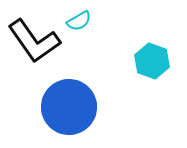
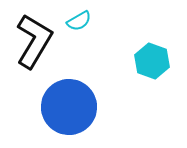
black L-shape: rotated 114 degrees counterclockwise
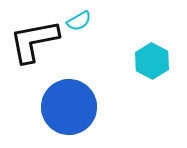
black L-shape: rotated 132 degrees counterclockwise
cyan hexagon: rotated 8 degrees clockwise
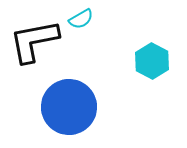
cyan semicircle: moved 2 px right, 2 px up
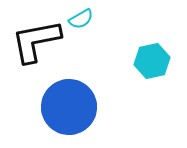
black L-shape: moved 2 px right
cyan hexagon: rotated 20 degrees clockwise
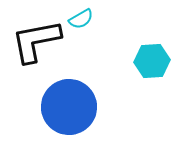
cyan hexagon: rotated 8 degrees clockwise
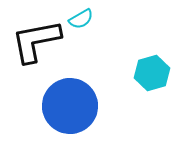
cyan hexagon: moved 12 px down; rotated 12 degrees counterclockwise
blue circle: moved 1 px right, 1 px up
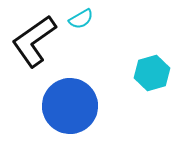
black L-shape: moved 2 px left; rotated 24 degrees counterclockwise
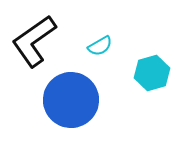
cyan semicircle: moved 19 px right, 27 px down
blue circle: moved 1 px right, 6 px up
